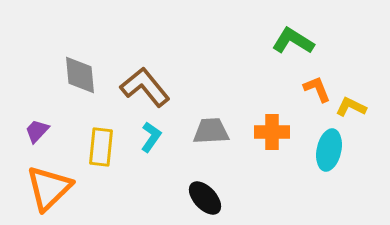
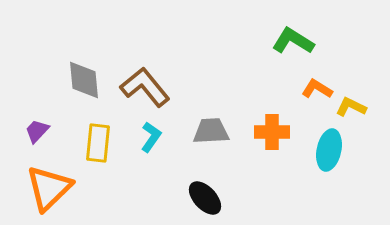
gray diamond: moved 4 px right, 5 px down
orange L-shape: rotated 36 degrees counterclockwise
yellow rectangle: moved 3 px left, 4 px up
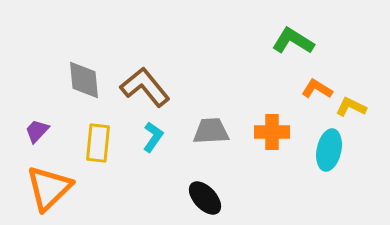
cyan L-shape: moved 2 px right
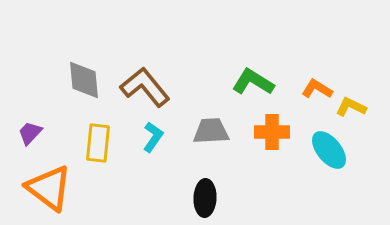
green L-shape: moved 40 px left, 41 px down
purple trapezoid: moved 7 px left, 2 px down
cyan ellipse: rotated 51 degrees counterclockwise
orange triangle: rotated 39 degrees counterclockwise
black ellipse: rotated 45 degrees clockwise
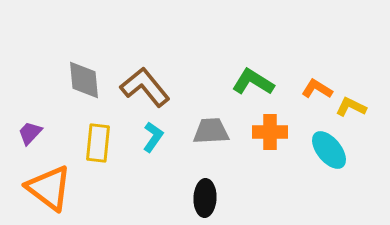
orange cross: moved 2 px left
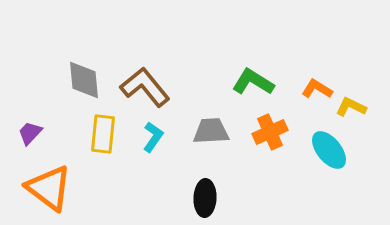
orange cross: rotated 24 degrees counterclockwise
yellow rectangle: moved 5 px right, 9 px up
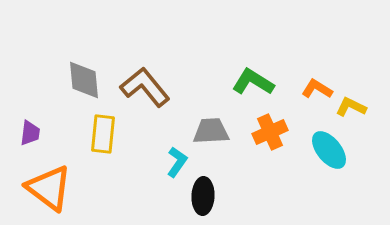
purple trapezoid: rotated 144 degrees clockwise
cyan L-shape: moved 24 px right, 25 px down
black ellipse: moved 2 px left, 2 px up
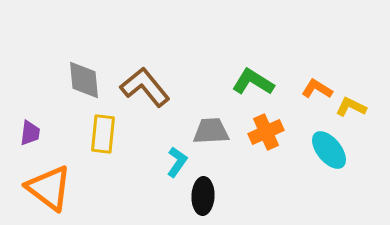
orange cross: moved 4 px left
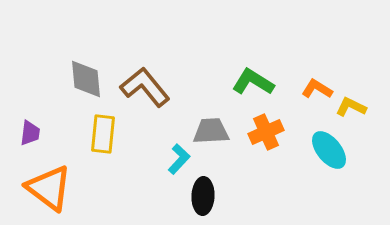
gray diamond: moved 2 px right, 1 px up
cyan L-shape: moved 2 px right, 3 px up; rotated 8 degrees clockwise
